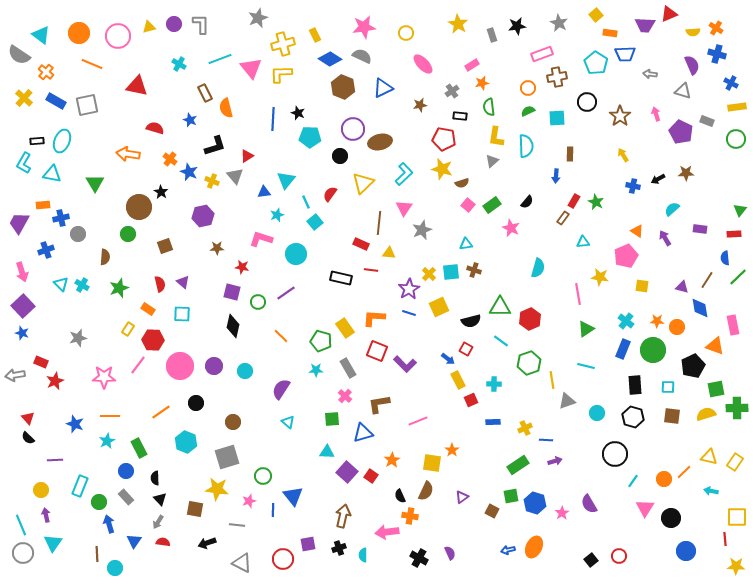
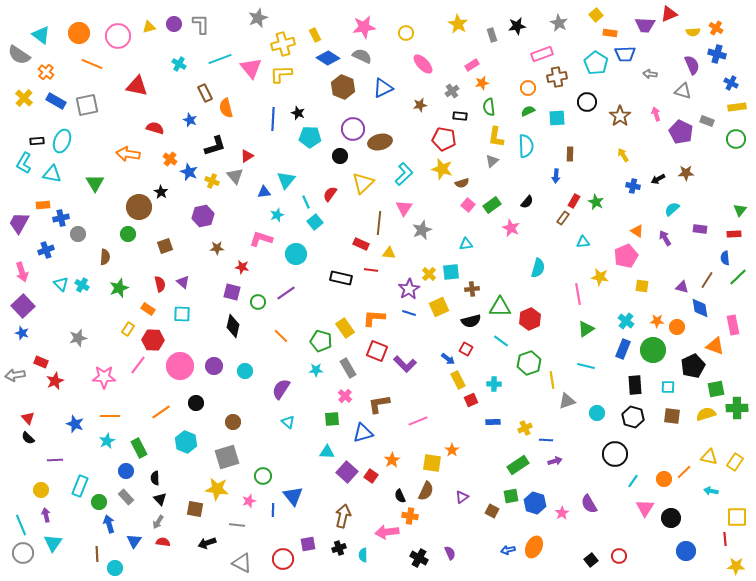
blue diamond at (330, 59): moved 2 px left, 1 px up
brown cross at (474, 270): moved 2 px left, 19 px down; rotated 24 degrees counterclockwise
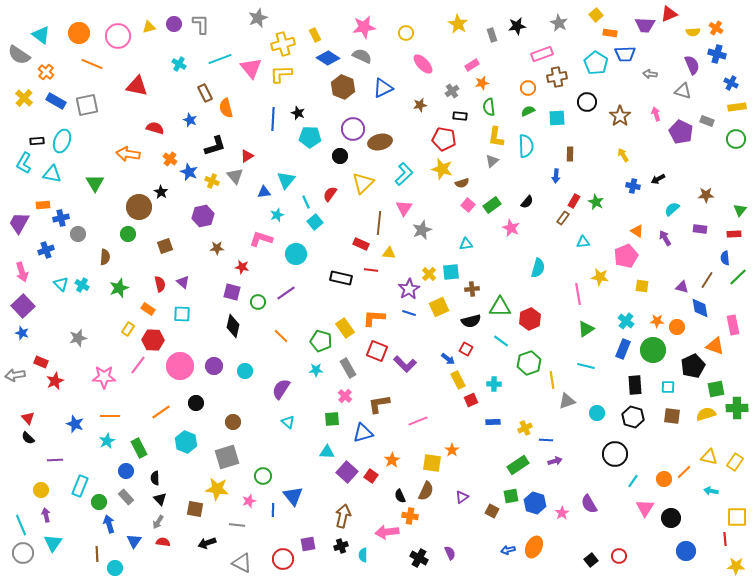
brown star at (686, 173): moved 20 px right, 22 px down
black cross at (339, 548): moved 2 px right, 2 px up
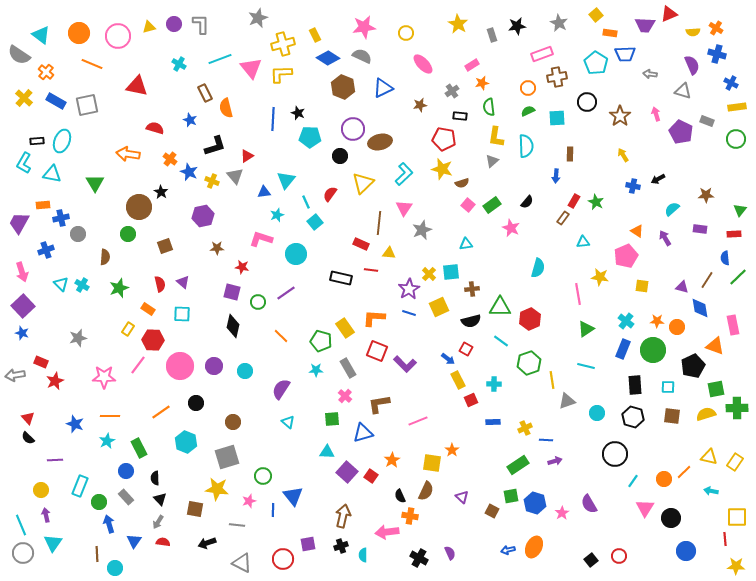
purple triangle at (462, 497): rotated 40 degrees counterclockwise
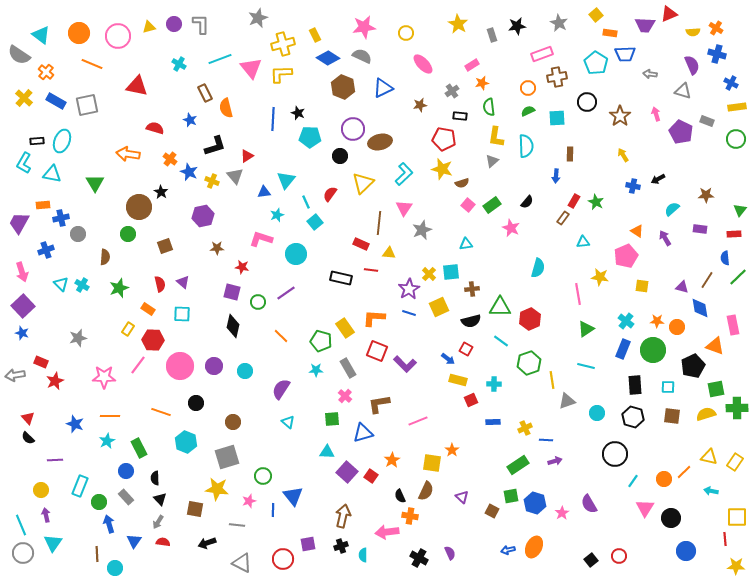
yellow rectangle at (458, 380): rotated 48 degrees counterclockwise
orange line at (161, 412): rotated 54 degrees clockwise
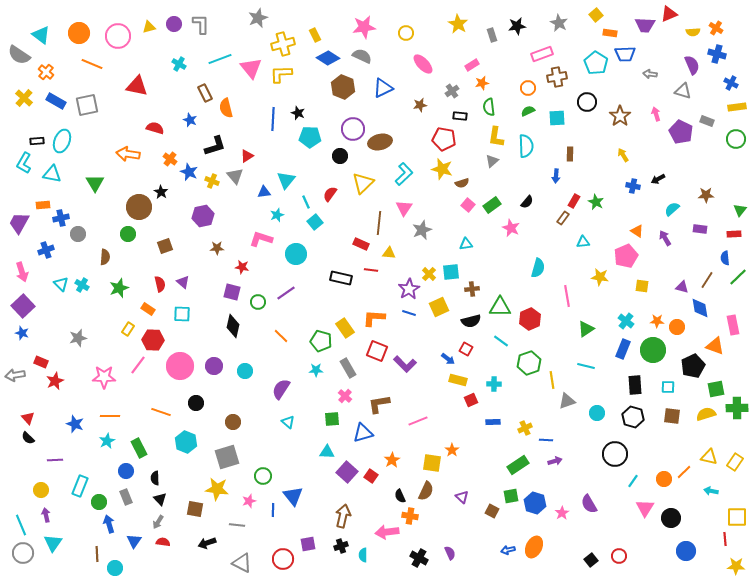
pink line at (578, 294): moved 11 px left, 2 px down
gray rectangle at (126, 497): rotated 21 degrees clockwise
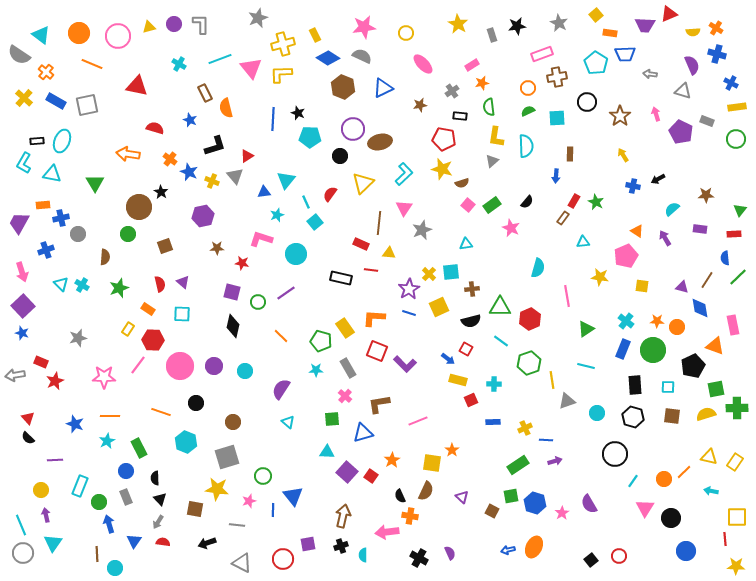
red star at (242, 267): moved 4 px up
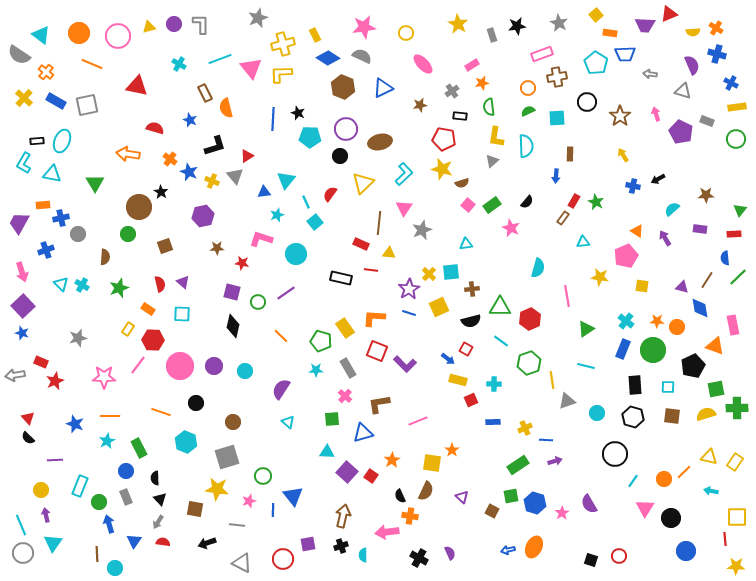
purple circle at (353, 129): moved 7 px left
black square at (591, 560): rotated 32 degrees counterclockwise
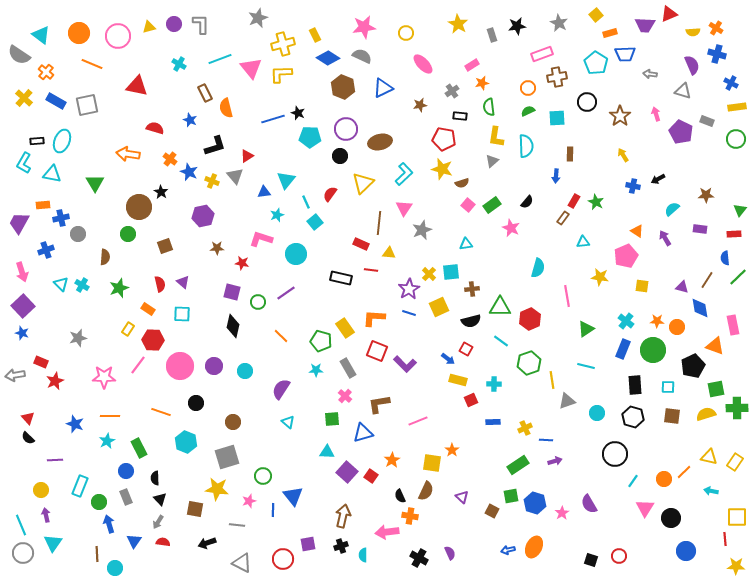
orange rectangle at (610, 33): rotated 24 degrees counterclockwise
blue line at (273, 119): rotated 70 degrees clockwise
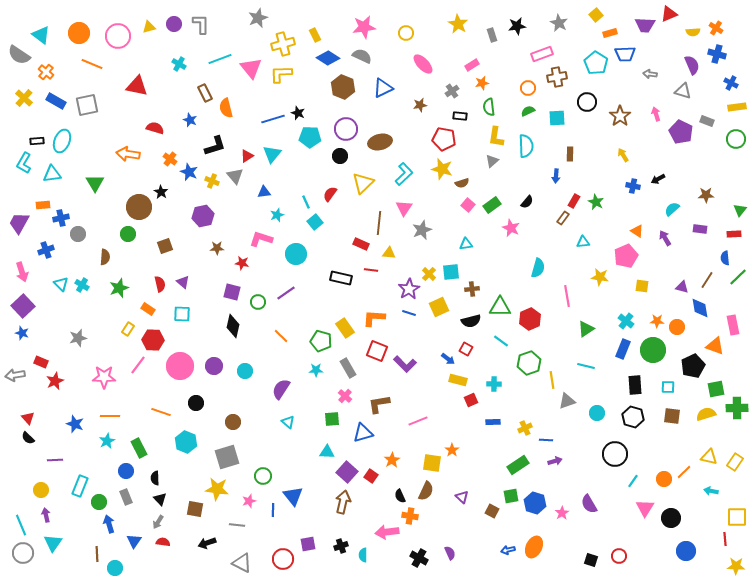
cyan triangle at (52, 174): rotated 18 degrees counterclockwise
cyan triangle at (286, 180): moved 14 px left, 26 px up
brown arrow at (343, 516): moved 14 px up
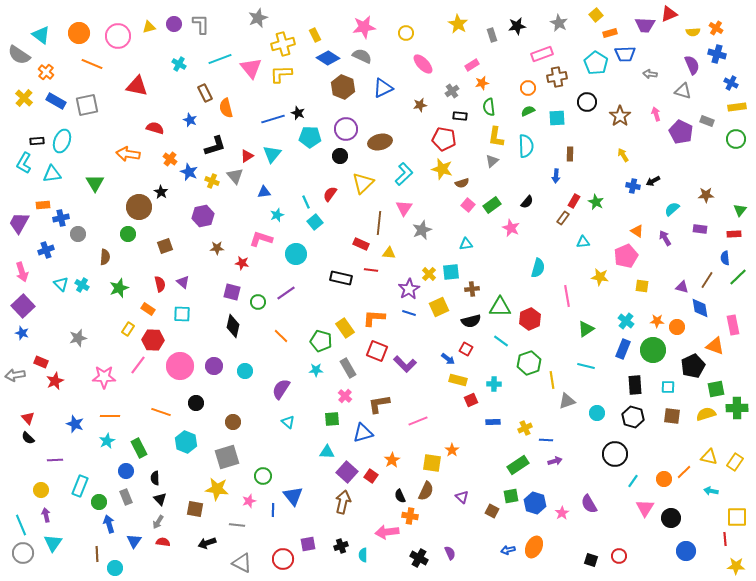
black arrow at (658, 179): moved 5 px left, 2 px down
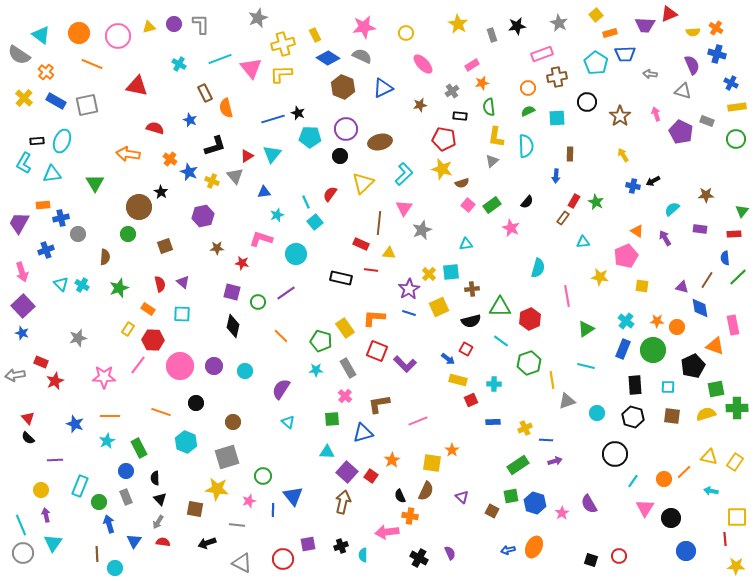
green triangle at (740, 210): moved 2 px right, 1 px down
